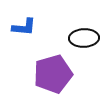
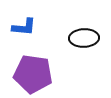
purple pentagon: moved 20 px left; rotated 24 degrees clockwise
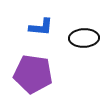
blue L-shape: moved 17 px right
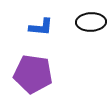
black ellipse: moved 7 px right, 16 px up
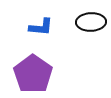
purple pentagon: rotated 27 degrees clockwise
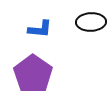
blue L-shape: moved 1 px left, 2 px down
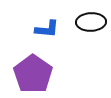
blue L-shape: moved 7 px right
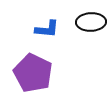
purple pentagon: moved 1 px up; rotated 9 degrees counterclockwise
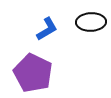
blue L-shape: rotated 35 degrees counterclockwise
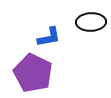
blue L-shape: moved 2 px right, 8 px down; rotated 20 degrees clockwise
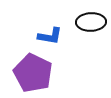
blue L-shape: moved 1 px right, 1 px up; rotated 20 degrees clockwise
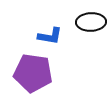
purple pentagon: rotated 18 degrees counterclockwise
